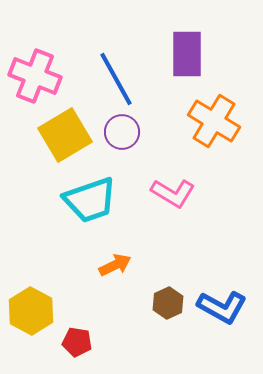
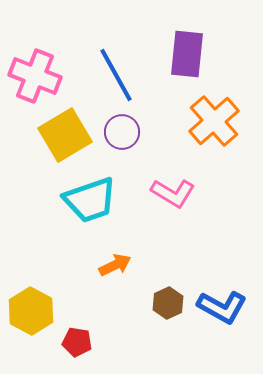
purple rectangle: rotated 6 degrees clockwise
blue line: moved 4 px up
orange cross: rotated 18 degrees clockwise
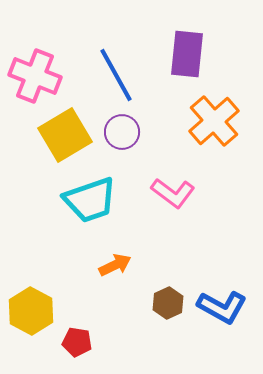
pink L-shape: rotated 6 degrees clockwise
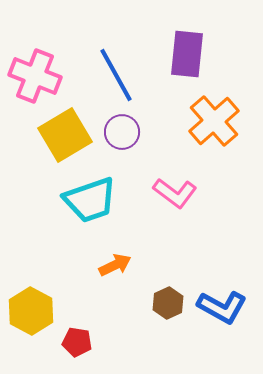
pink L-shape: moved 2 px right
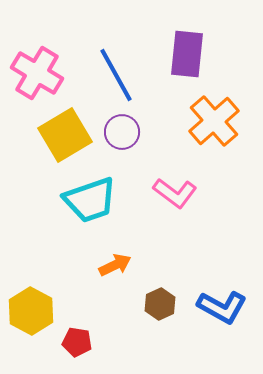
pink cross: moved 2 px right, 3 px up; rotated 9 degrees clockwise
brown hexagon: moved 8 px left, 1 px down
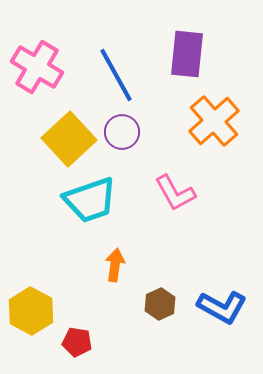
pink cross: moved 6 px up
yellow square: moved 4 px right, 4 px down; rotated 12 degrees counterclockwise
pink L-shape: rotated 24 degrees clockwise
orange arrow: rotated 56 degrees counterclockwise
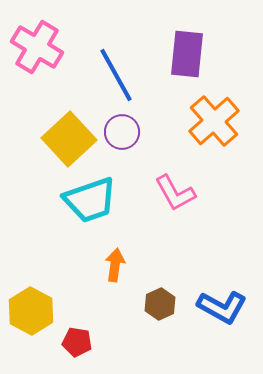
pink cross: moved 20 px up
